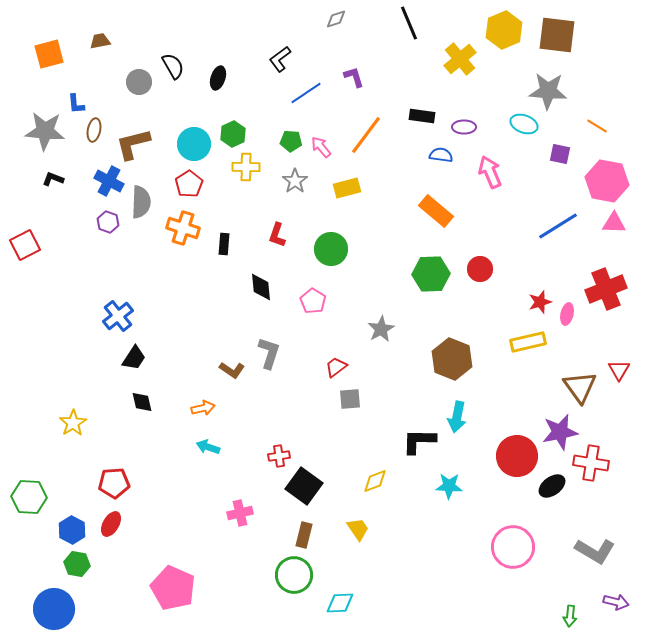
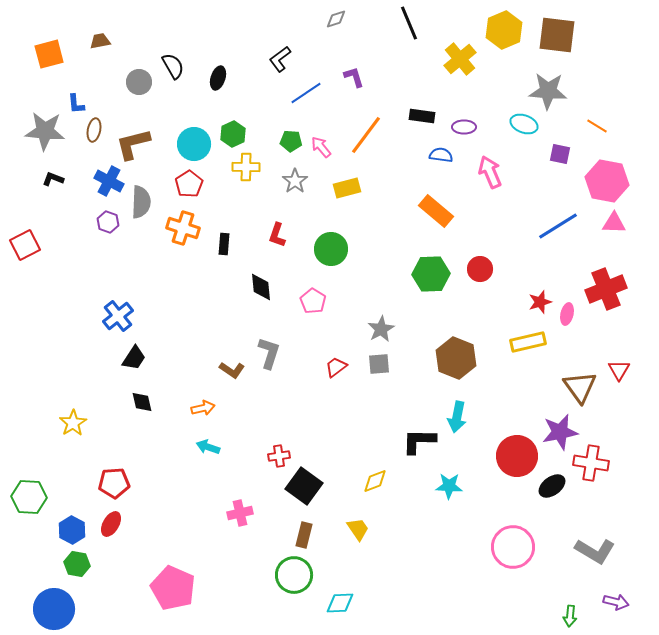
brown hexagon at (452, 359): moved 4 px right, 1 px up
gray square at (350, 399): moved 29 px right, 35 px up
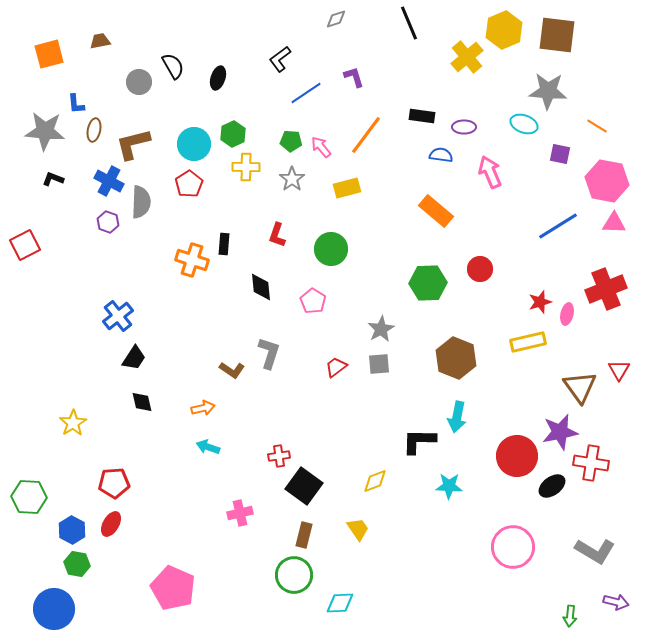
yellow cross at (460, 59): moved 7 px right, 2 px up
gray star at (295, 181): moved 3 px left, 2 px up
orange cross at (183, 228): moved 9 px right, 32 px down
green hexagon at (431, 274): moved 3 px left, 9 px down
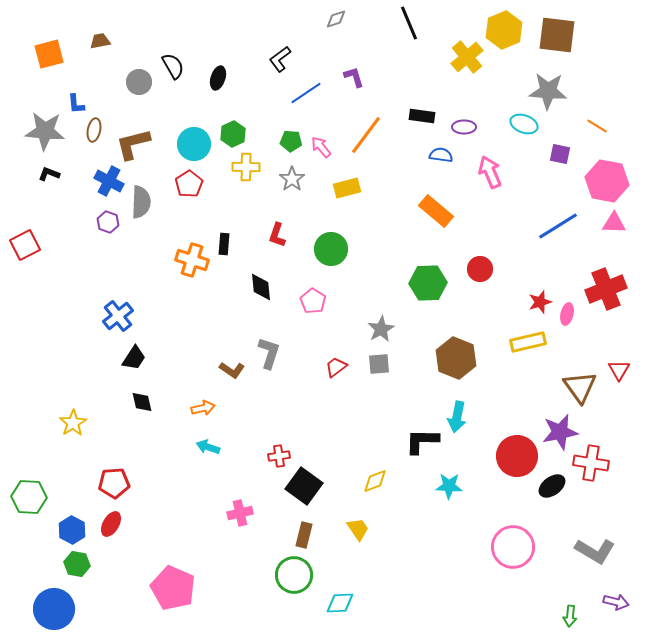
black L-shape at (53, 179): moved 4 px left, 5 px up
black L-shape at (419, 441): moved 3 px right
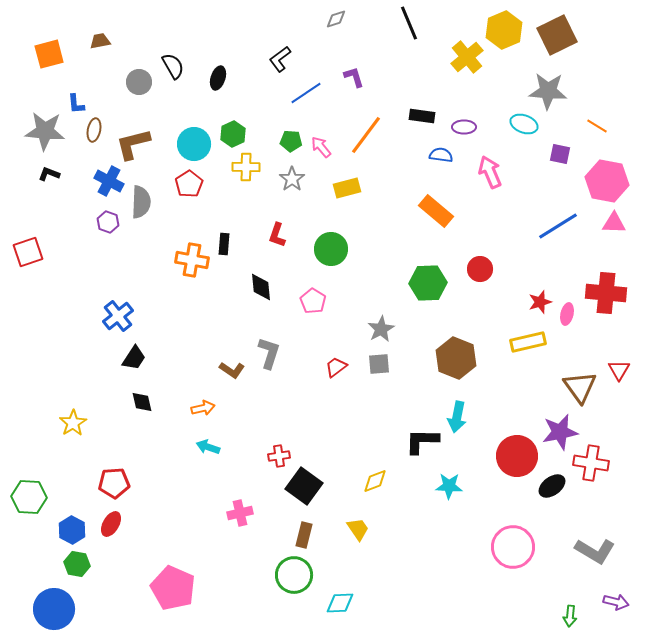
brown square at (557, 35): rotated 33 degrees counterclockwise
red square at (25, 245): moved 3 px right, 7 px down; rotated 8 degrees clockwise
orange cross at (192, 260): rotated 8 degrees counterclockwise
red cross at (606, 289): moved 4 px down; rotated 27 degrees clockwise
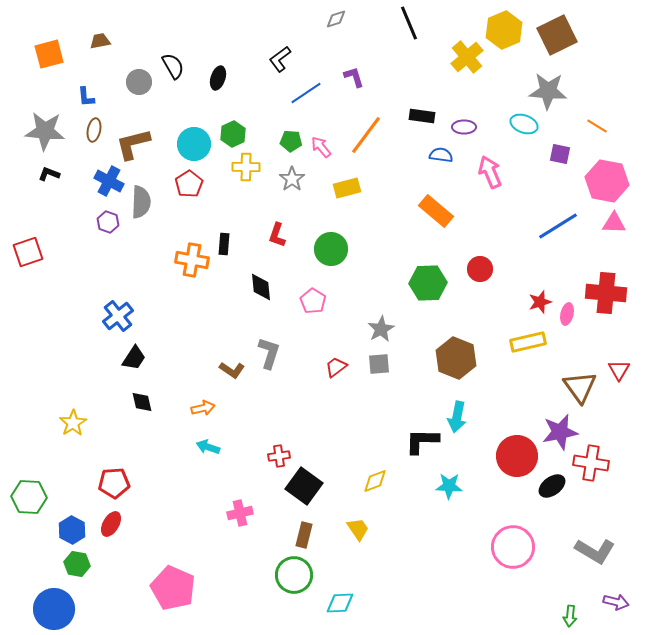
blue L-shape at (76, 104): moved 10 px right, 7 px up
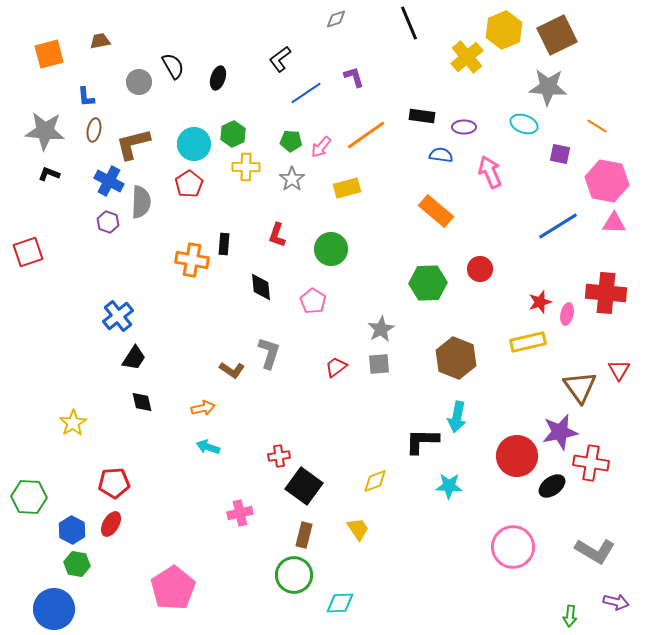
gray star at (548, 91): moved 4 px up
orange line at (366, 135): rotated 18 degrees clockwise
pink arrow at (321, 147): rotated 100 degrees counterclockwise
pink pentagon at (173, 588): rotated 15 degrees clockwise
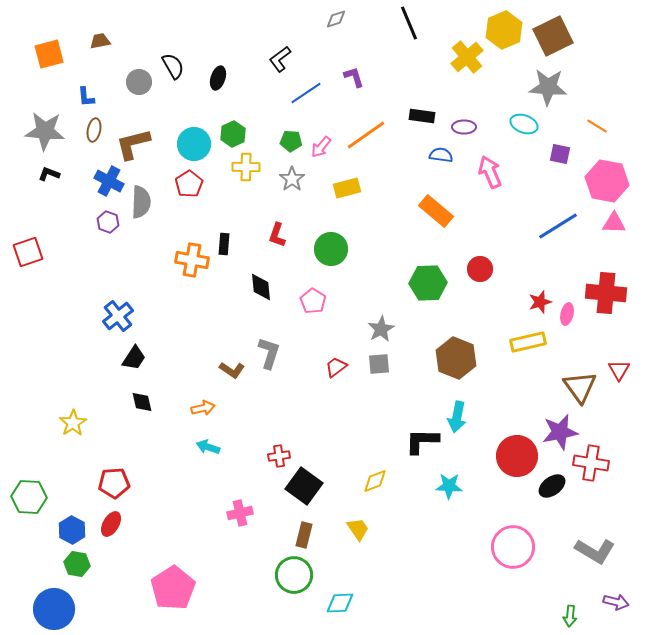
brown square at (557, 35): moved 4 px left, 1 px down
